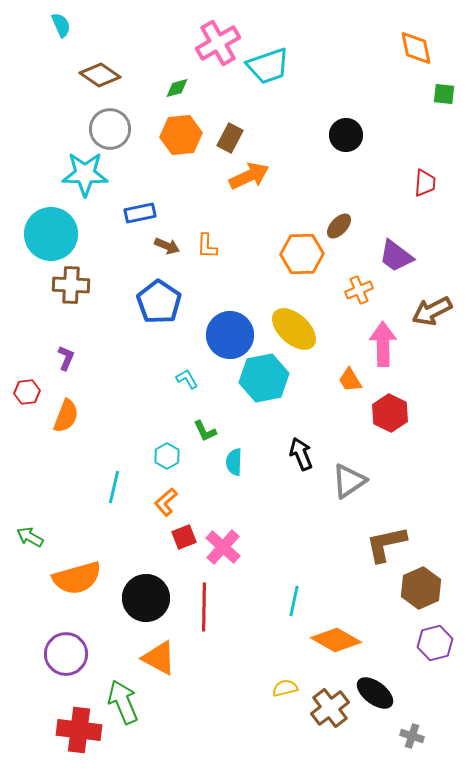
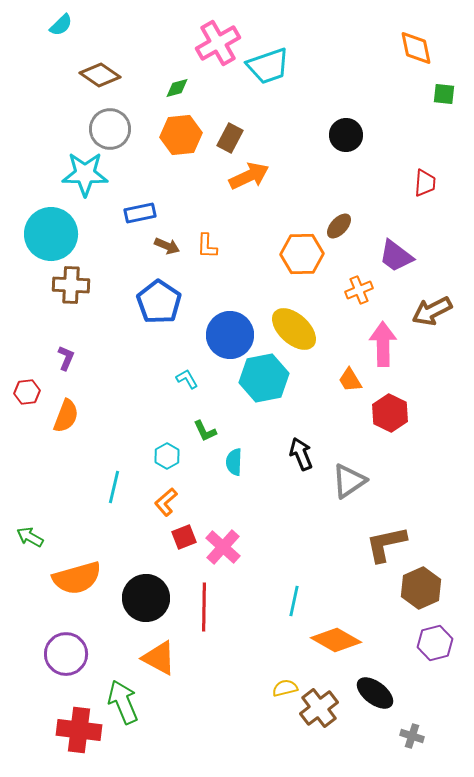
cyan semicircle at (61, 25): rotated 70 degrees clockwise
brown cross at (330, 708): moved 11 px left
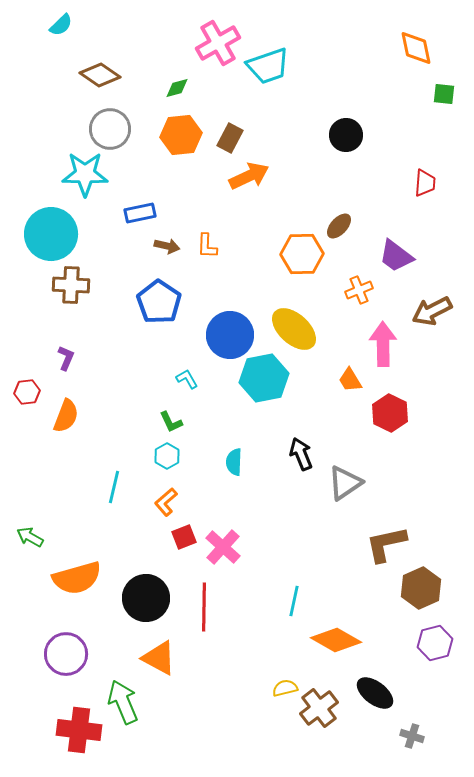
brown arrow at (167, 246): rotated 10 degrees counterclockwise
green L-shape at (205, 431): moved 34 px left, 9 px up
gray triangle at (349, 481): moved 4 px left, 2 px down
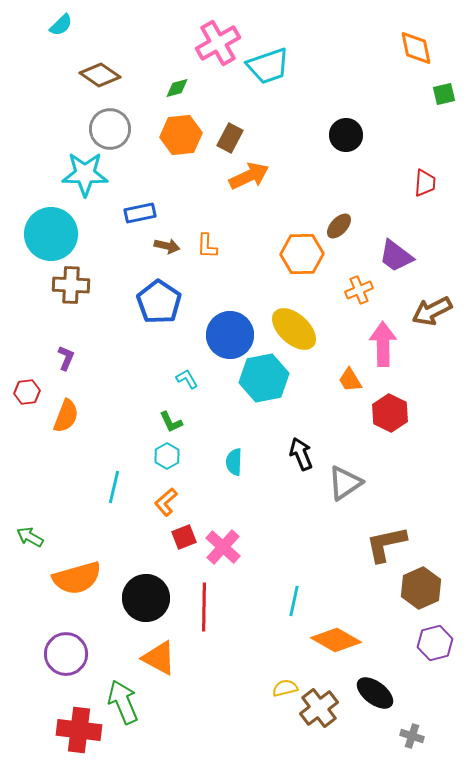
green square at (444, 94): rotated 20 degrees counterclockwise
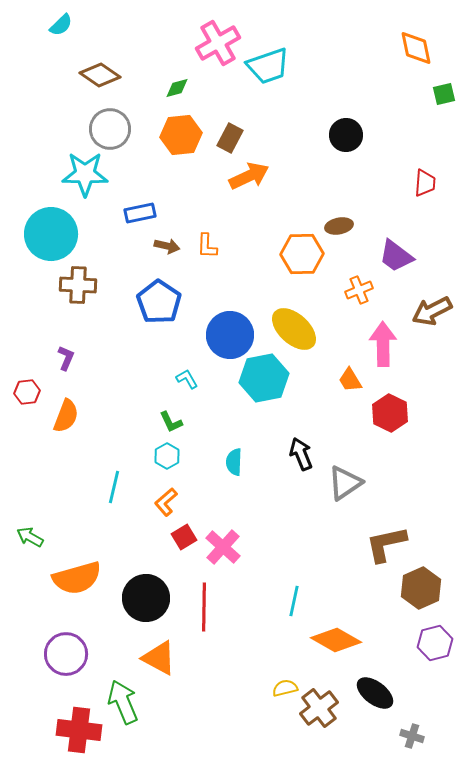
brown ellipse at (339, 226): rotated 36 degrees clockwise
brown cross at (71, 285): moved 7 px right
red square at (184, 537): rotated 10 degrees counterclockwise
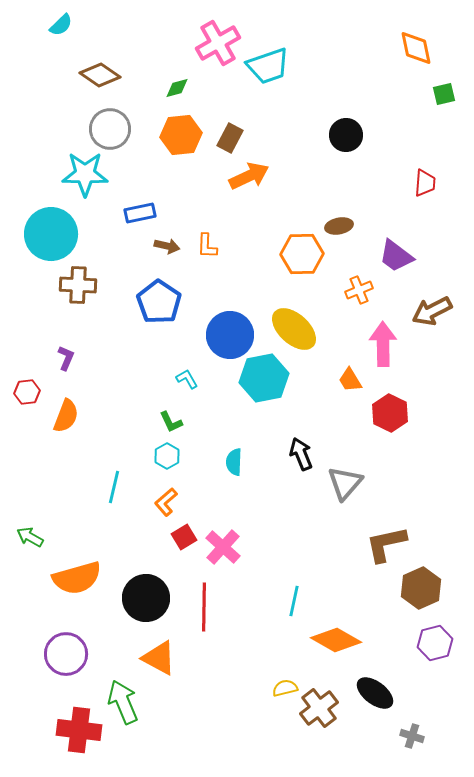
gray triangle at (345, 483): rotated 15 degrees counterclockwise
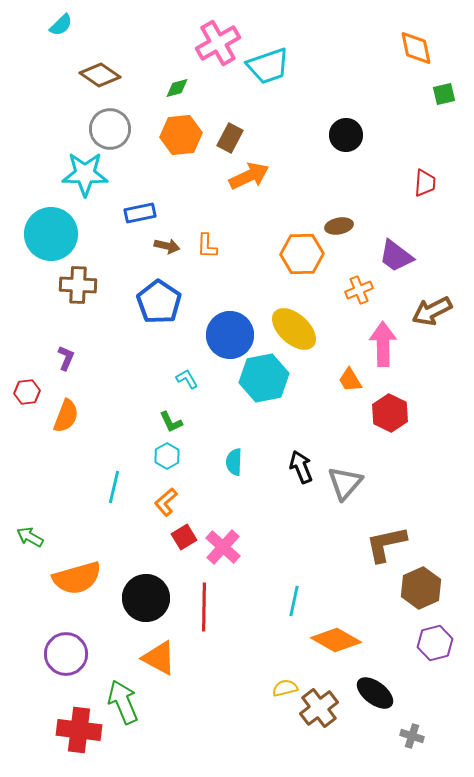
black arrow at (301, 454): moved 13 px down
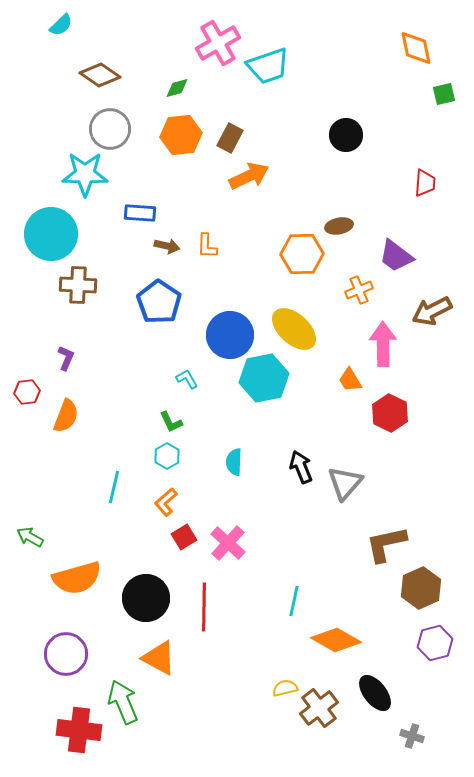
blue rectangle at (140, 213): rotated 16 degrees clockwise
pink cross at (223, 547): moved 5 px right, 4 px up
black ellipse at (375, 693): rotated 15 degrees clockwise
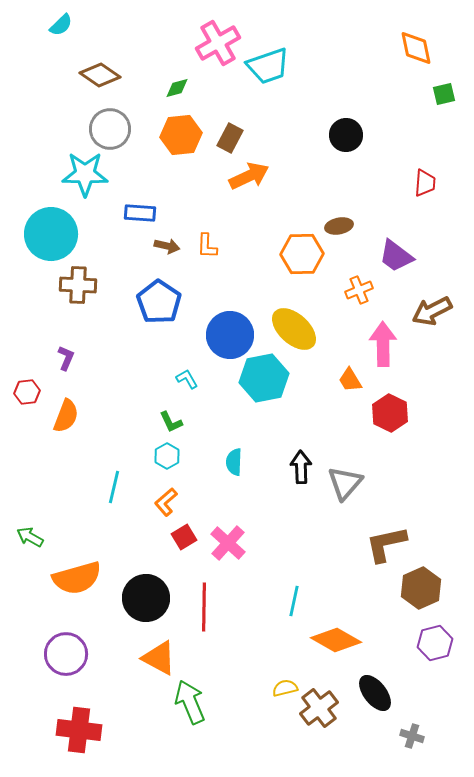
black arrow at (301, 467): rotated 20 degrees clockwise
green arrow at (123, 702): moved 67 px right
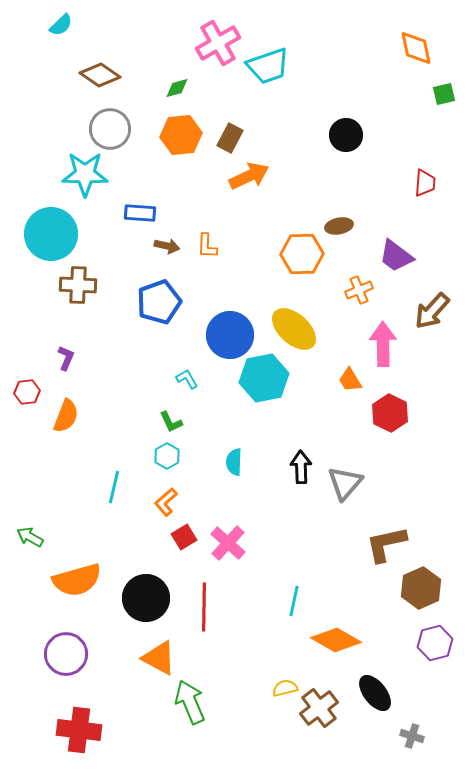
blue pentagon at (159, 302): rotated 18 degrees clockwise
brown arrow at (432, 311): rotated 21 degrees counterclockwise
orange semicircle at (77, 578): moved 2 px down
